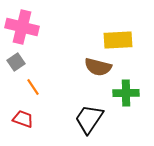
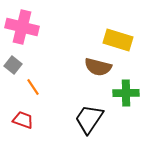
yellow rectangle: rotated 20 degrees clockwise
gray square: moved 3 px left, 3 px down; rotated 18 degrees counterclockwise
red trapezoid: moved 1 px down
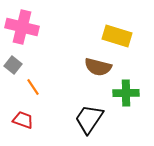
yellow rectangle: moved 1 px left, 4 px up
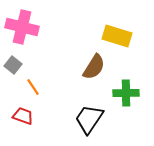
brown semicircle: moved 4 px left; rotated 72 degrees counterclockwise
red trapezoid: moved 4 px up
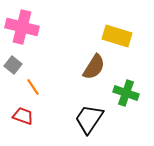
green cross: rotated 20 degrees clockwise
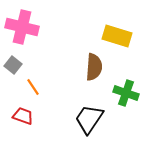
brown semicircle: rotated 28 degrees counterclockwise
